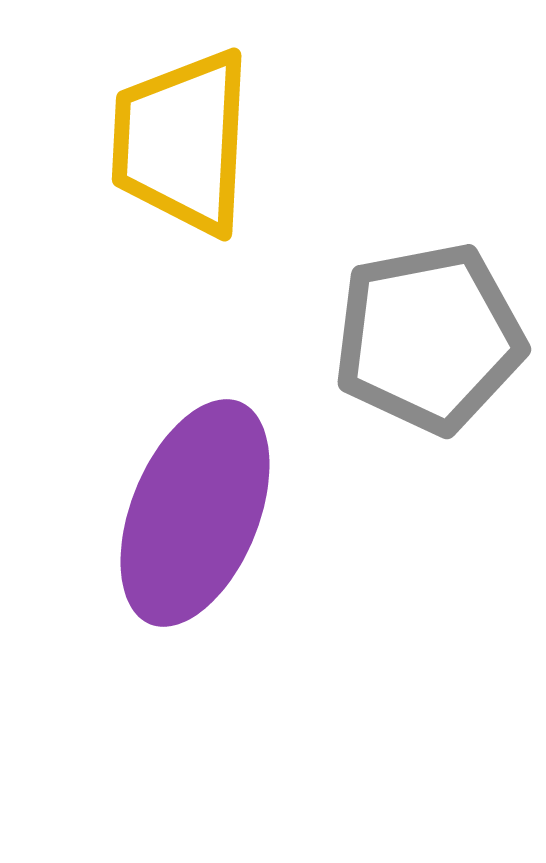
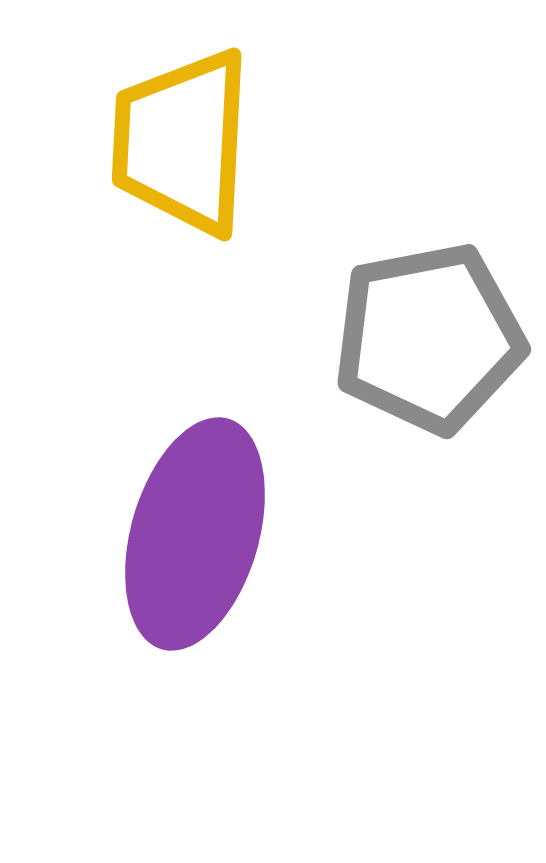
purple ellipse: moved 21 px down; rotated 6 degrees counterclockwise
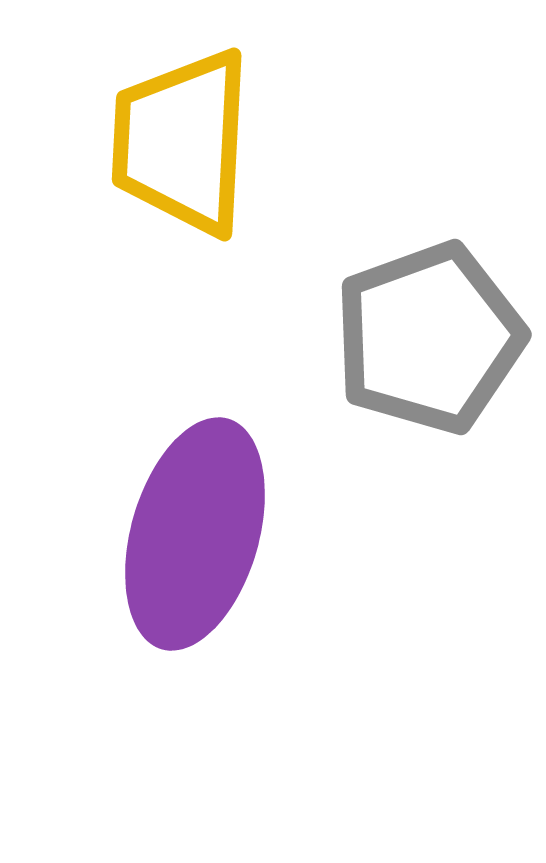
gray pentagon: rotated 9 degrees counterclockwise
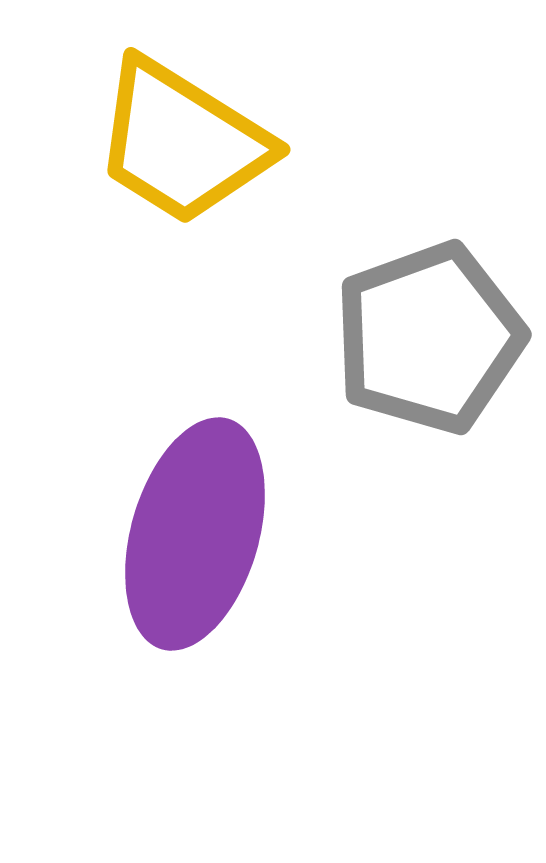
yellow trapezoid: rotated 61 degrees counterclockwise
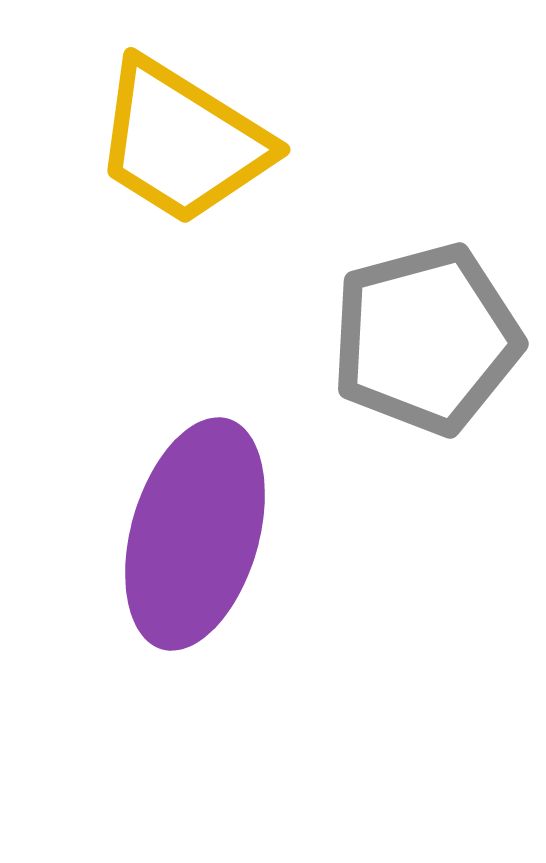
gray pentagon: moved 3 px left, 1 px down; rotated 5 degrees clockwise
